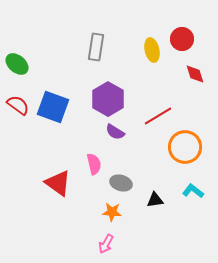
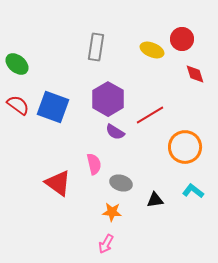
yellow ellipse: rotated 55 degrees counterclockwise
red line: moved 8 px left, 1 px up
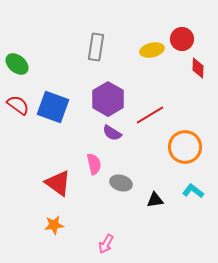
yellow ellipse: rotated 35 degrees counterclockwise
red diamond: moved 3 px right, 6 px up; rotated 20 degrees clockwise
purple semicircle: moved 3 px left, 1 px down
orange star: moved 58 px left, 13 px down; rotated 12 degrees counterclockwise
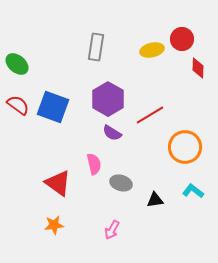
pink arrow: moved 6 px right, 14 px up
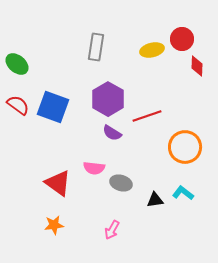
red diamond: moved 1 px left, 2 px up
red line: moved 3 px left, 1 px down; rotated 12 degrees clockwise
pink semicircle: moved 4 px down; rotated 110 degrees clockwise
cyan L-shape: moved 10 px left, 2 px down
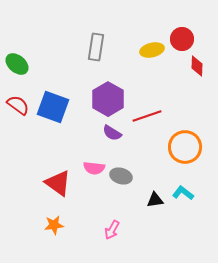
gray ellipse: moved 7 px up
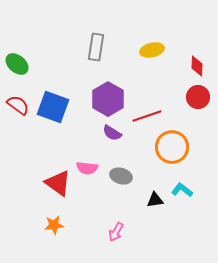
red circle: moved 16 px right, 58 px down
orange circle: moved 13 px left
pink semicircle: moved 7 px left
cyan L-shape: moved 1 px left, 3 px up
pink arrow: moved 4 px right, 2 px down
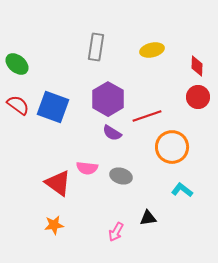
black triangle: moved 7 px left, 18 px down
